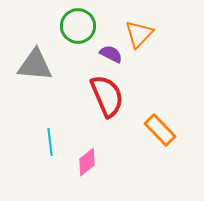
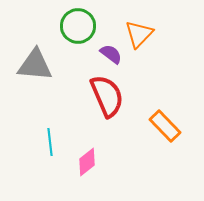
purple semicircle: rotated 10 degrees clockwise
orange rectangle: moved 5 px right, 4 px up
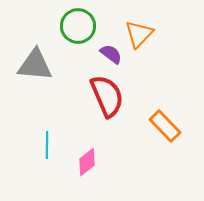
cyan line: moved 3 px left, 3 px down; rotated 8 degrees clockwise
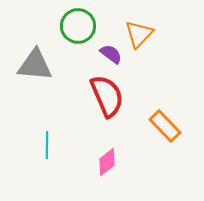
pink diamond: moved 20 px right
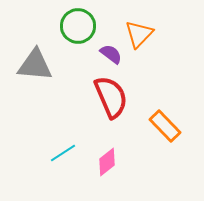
red semicircle: moved 4 px right, 1 px down
cyan line: moved 16 px right, 8 px down; rotated 56 degrees clockwise
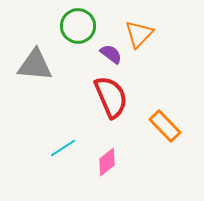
cyan line: moved 5 px up
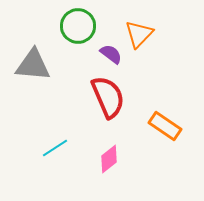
gray triangle: moved 2 px left
red semicircle: moved 3 px left
orange rectangle: rotated 12 degrees counterclockwise
cyan line: moved 8 px left
pink diamond: moved 2 px right, 3 px up
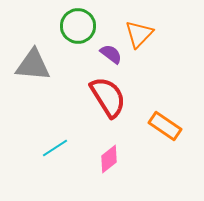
red semicircle: rotated 9 degrees counterclockwise
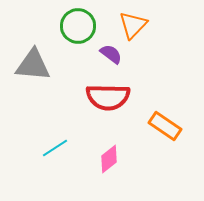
orange triangle: moved 6 px left, 9 px up
red semicircle: rotated 123 degrees clockwise
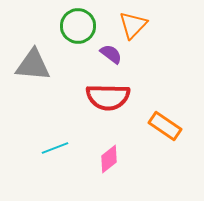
cyan line: rotated 12 degrees clockwise
